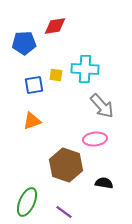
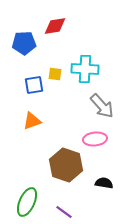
yellow square: moved 1 px left, 1 px up
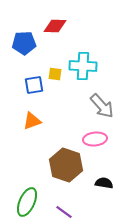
red diamond: rotated 10 degrees clockwise
cyan cross: moved 2 px left, 3 px up
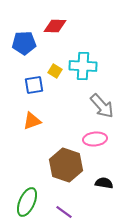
yellow square: moved 3 px up; rotated 24 degrees clockwise
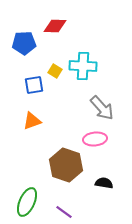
gray arrow: moved 2 px down
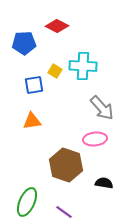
red diamond: moved 2 px right; rotated 25 degrees clockwise
orange triangle: rotated 12 degrees clockwise
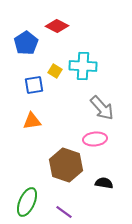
blue pentagon: moved 2 px right; rotated 30 degrees counterclockwise
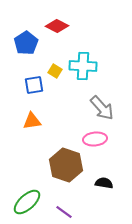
green ellipse: rotated 24 degrees clockwise
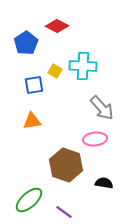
green ellipse: moved 2 px right, 2 px up
